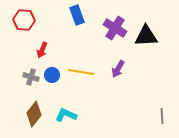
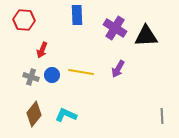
blue rectangle: rotated 18 degrees clockwise
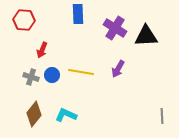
blue rectangle: moved 1 px right, 1 px up
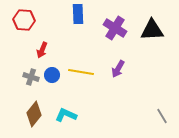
black triangle: moved 6 px right, 6 px up
gray line: rotated 28 degrees counterclockwise
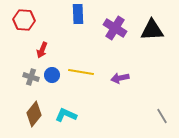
purple arrow: moved 2 px right, 9 px down; rotated 48 degrees clockwise
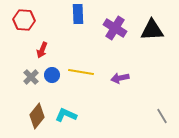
gray cross: rotated 28 degrees clockwise
brown diamond: moved 3 px right, 2 px down
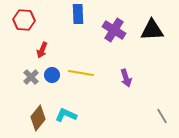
purple cross: moved 1 px left, 2 px down
yellow line: moved 1 px down
purple arrow: moved 6 px right; rotated 96 degrees counterclockwise
brown diamond: moved 1 px right, 2 px down
